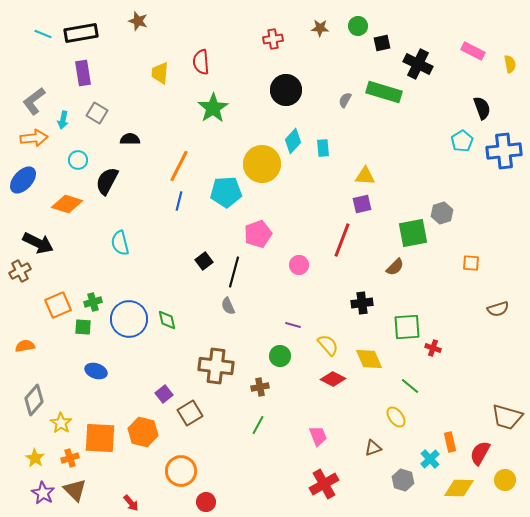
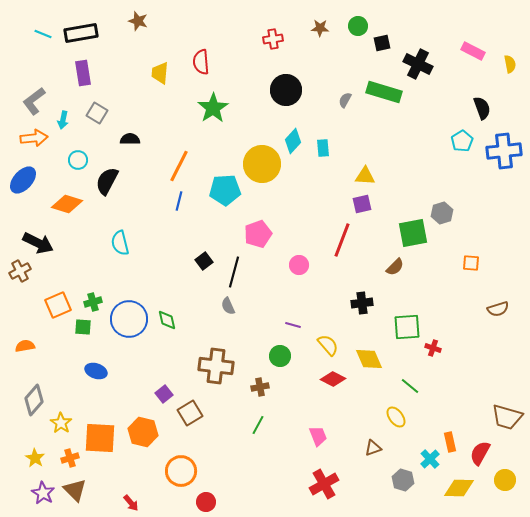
cyan pentagon at (226, 192): moved 1 px left, 2 px up
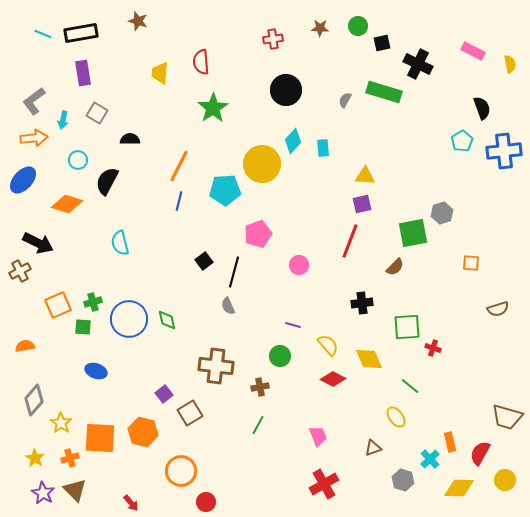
red line at (342, 240): moved 8 px right, 1 px down
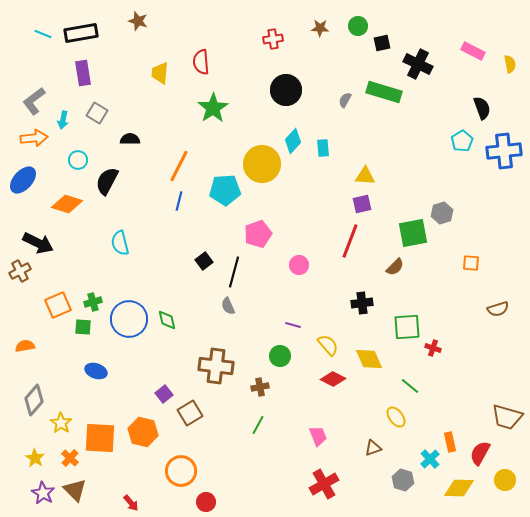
orange cross at (70, 458): rotated 30 degrees counterclockwise
